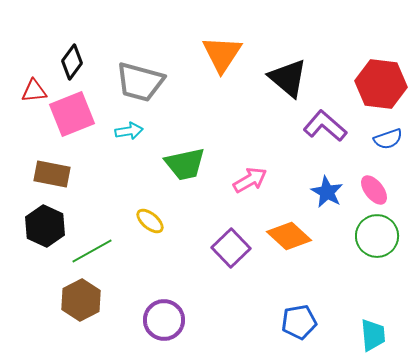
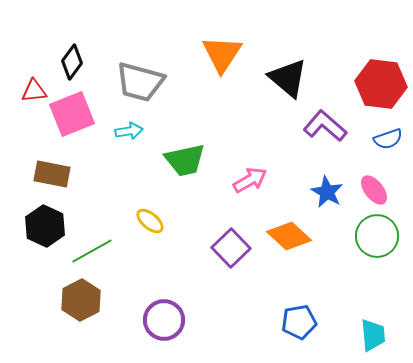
green trapezoid: moved 4 px up
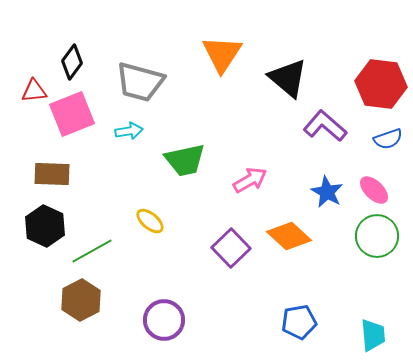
brown rectangle: rotated 9 degrees counterclockwise
pink ellipse: rotated 8 degrees counterclockwise
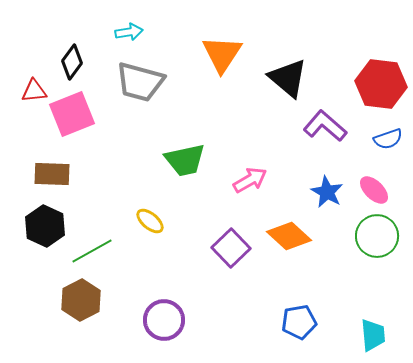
cyan arrow: moved 99 px up
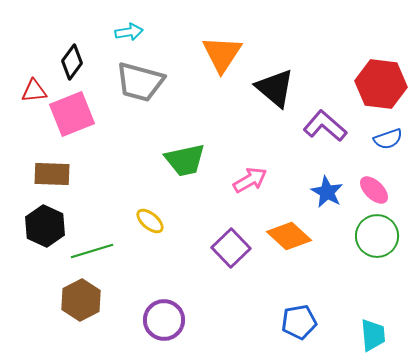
black triangle: moved 13 px left, 10 px down
green line: rotated 12 degrees clockwise
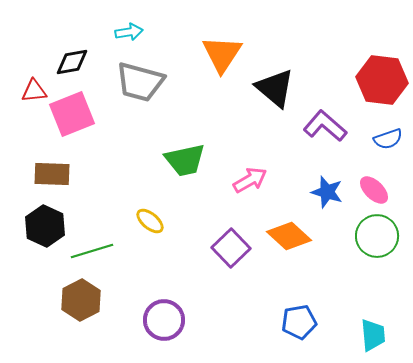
black diamond: rotated 44 degrees clockwise
red hexagon: moved 1 px right, 4 px up
blue star: rotated 12 degrees counterclockwise
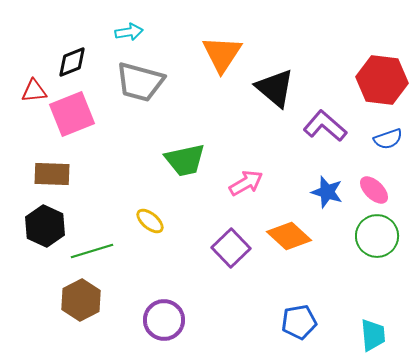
black diamond: rotated 12 degrees counterclockwise
pink arrow: moved 4 px left, 3 px down
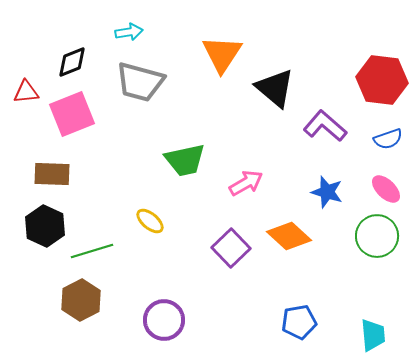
red triangle: moved 8 px left, 1 px down
pink ellipse: moved 12 px right, 1 px up
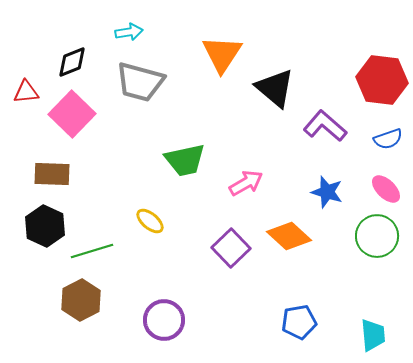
pink square: rotated 24 degrees counterclockwise
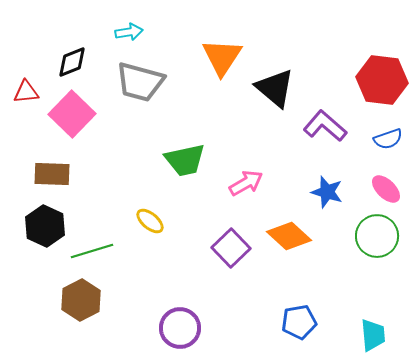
orange triangle: moved 3 px down
purple circle: moved 16 px right, 8 px down
